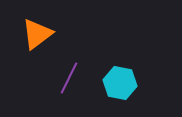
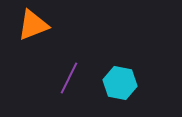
orange triangle: moved 4 px left, 9 px up; rotated 16 degrees clockwise
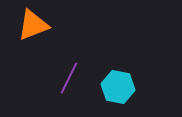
cyan hexagon: moved 2 px left, 4 px down
